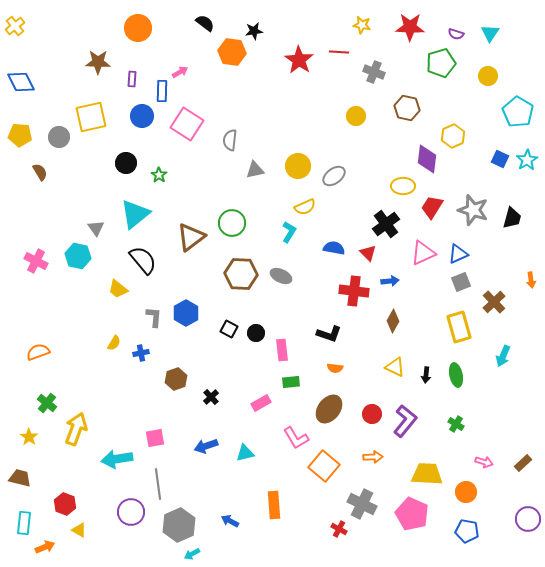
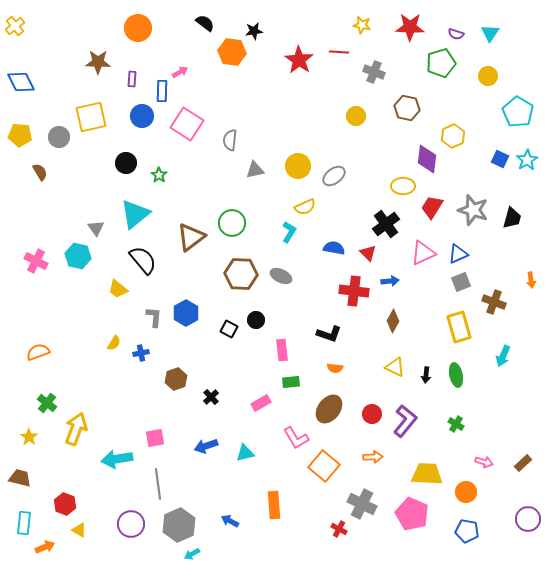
brown cross at (494, 302): rotated 25 degrees counterclockwise
black circle at (256, 333): moved 13 px up
purple circle at (131, 512): moved 12 px down
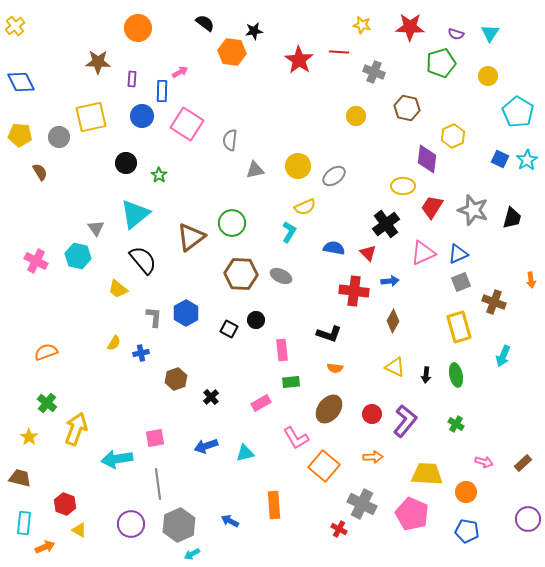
orange semicircle at (38, 352): moved 8 px right
